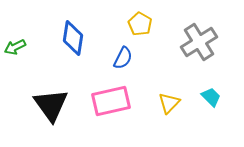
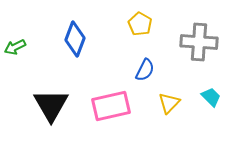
blue diamond: moved 2 px right, 1 px down; rotated 12 degrees clockwise
gray cross: rotated 36 degrees clockwise
blue semicircle: moved 22 px right, 12 px down
pink rectangle: moved 5 px down
black triangle: rotated 6 degrees clockwise
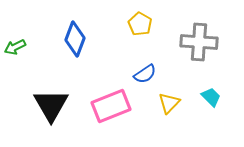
blue semicircle: moved 4 px down; rotated 30 degrees clockwise
pink rectangle: rotated 9 degrees counterclockwise
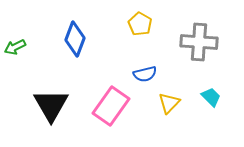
blue semicircle: rotated 20 degrees clockwise
pink rectangle: rotated 33 degrees counterclockwise
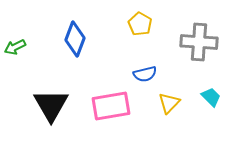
pink rectangle: rotated 45 degrees clockwise
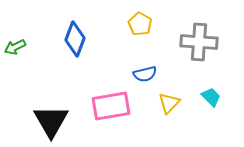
black triangle: moved 16 px down
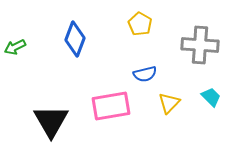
gray cross: moved 1 px right, 3 px down
